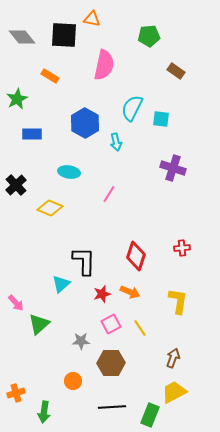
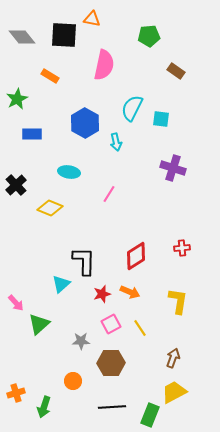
red diamond: rotated 40 degrees clockwise
green arrow: moved 5 px up; rotated 10 degrees clockwise
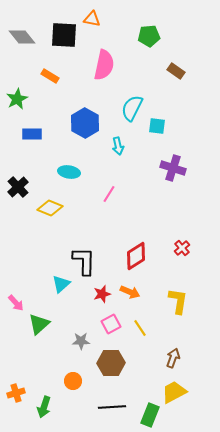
cyan square: moved 4 px left, 7 px down
cyan arrow: moved 2 px right, 4 px down
black cross: moved 2 px right, 2 px down
red cross: rotated 35 degrees counterclockwise
